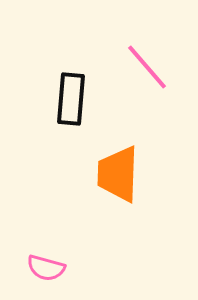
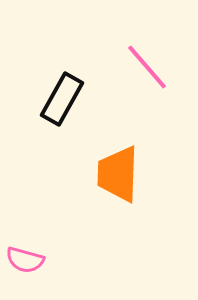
black rectangle: moved 9 px left; rotated 24 degrees clockwise
pink semicircle: moved 21 px left, 8 px up
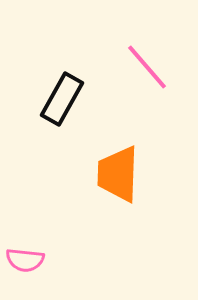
pink semicircle: rotated 9 degrees counterclockwise
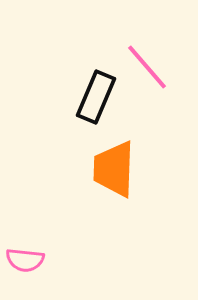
black rectangle: moved 34 px right, 2 px up; rotated 6 degrees counterclockwise
orange trapezoid: moved 4 px left, 5 px up
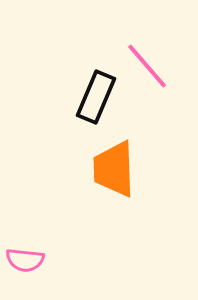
pink line: moved 1 px up
orange trapezoid: rotated 4 degrees counterclockwise
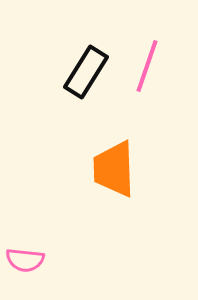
pink line: rotated 60 degrees clockwise
black rectangle: moved 10 px left, 25 px up; rotated 9 degrees clockwise
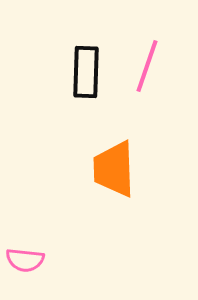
black rectangle: rotated 30 degrees counterclockwise
